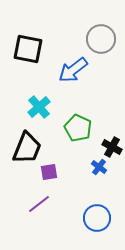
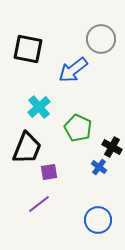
blue circle: moved 1 px right, 2 px down
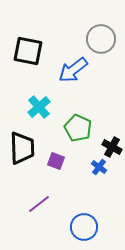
black square: moved 2 px down
black trapezoid: moved 5 px left; rotated 24 degrees counterclockwise
purple square: moved 7 px right, 11 px up; rotated 30 degrees clockwise
blue circle: moved 14 px left, 7 px down
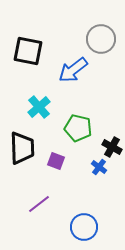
green pentagon: rotated 12 degrees counterclockwise
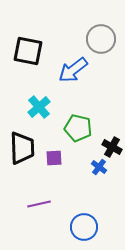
purple square: moved 2 px left, 3 px up; rotated 24 degrees counterclockwise
purple line: rotated 25 degrees clockwise
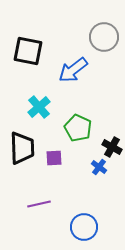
gray circle: moved 3 px right, 2 px up
green pentagon: rotated 12 degrees clockwise
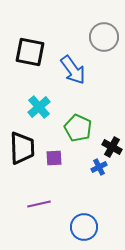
black square: moved 2 px right, 1 px down
blue arrow: rotated 88 degrees counterclockwise
blue cross: rotated 28 degrees clockwise
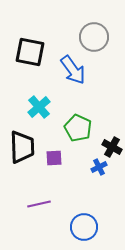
gray circle: moved 10 px left
black trapezoid: moved 1 px up
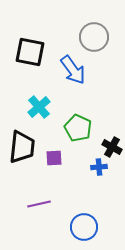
black trapezoid: rotated 8 degrees clockwise
blue cross: rotated 21 degrees clockwise
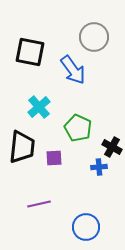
blue circle: moved 2 px right
